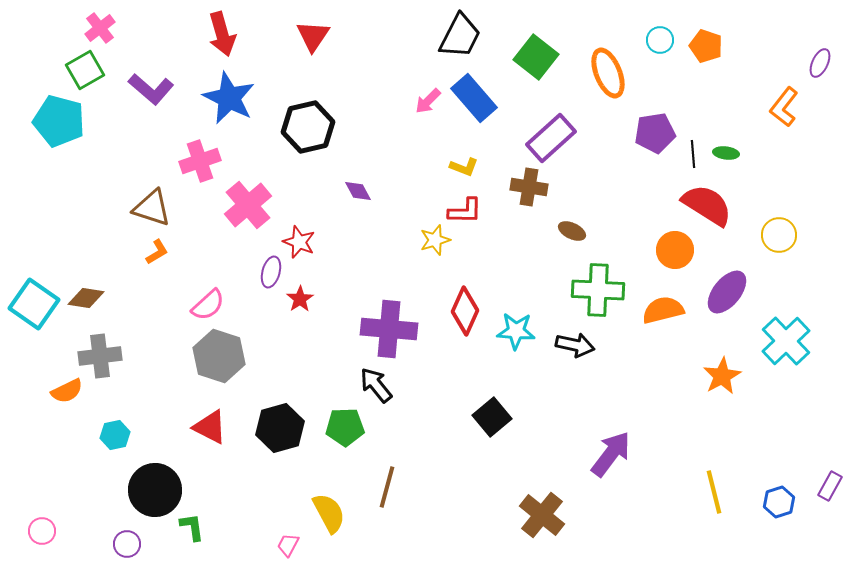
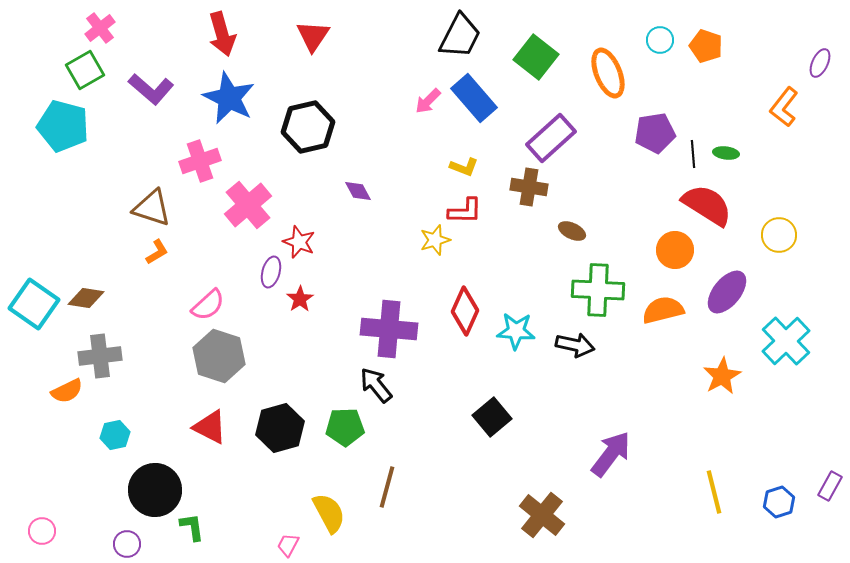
cyan pentagon at (59, 121): moved 4 px right, 5 px down
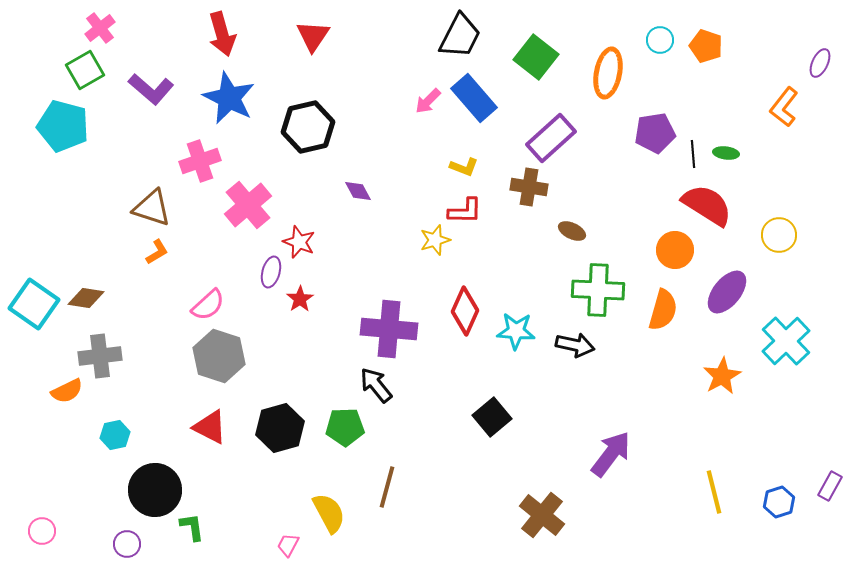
orange ellipse at (608, 73): rotated 33 degrees clockwise
orange semicircle at (663, 310): rotated 120 degrees clockwise
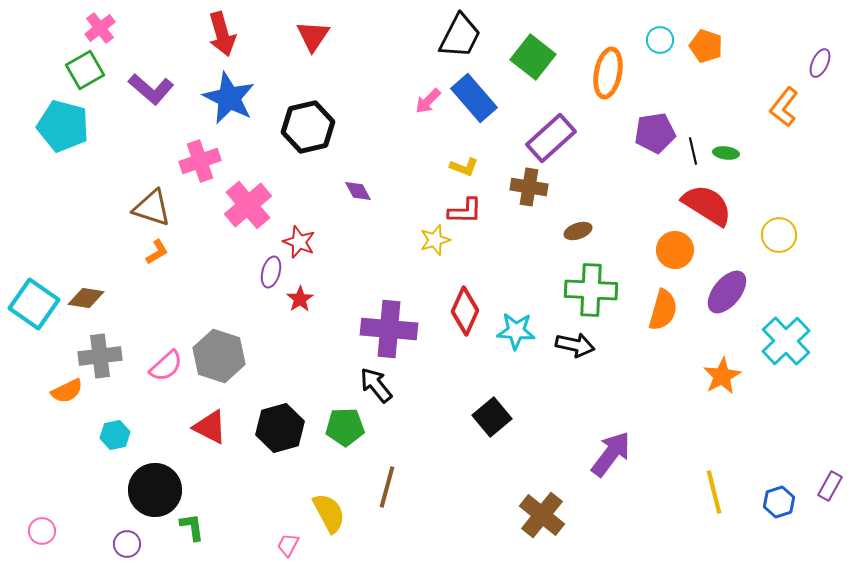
green square at (536, 57): moved 3 px left
black line at (693, 154): moved 3 px up; rotated 8 degrees counterclockwise
brown ellipse at (572, 231): moved 6 px right; rotated 44 degrees counterclockwise
green cross at (598, 290): moved 7 px left
pink semicircle at (208, 305): moved 42 px left, 61 px down
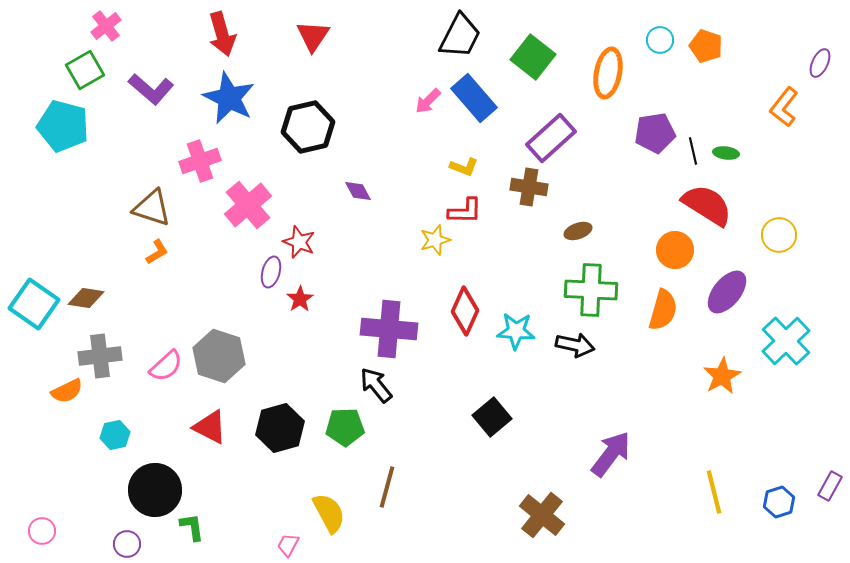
pink cross at (100, 28): moved 6 px right, 2 px up
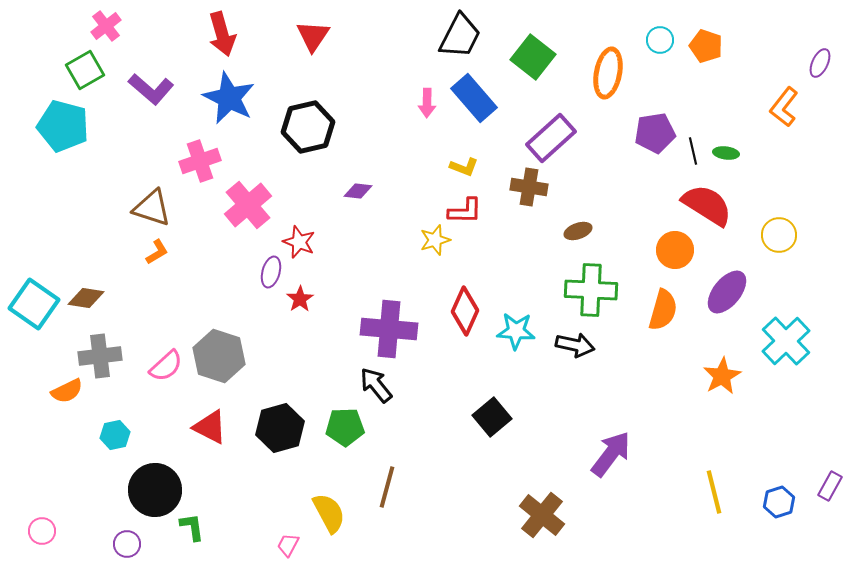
pink arrow at (428, 101): moved 1 px left, 2 px down; rotated 44 degrees counterclockwise
purple diamond at (358, 191): rotated 56 degrees counterclockwise
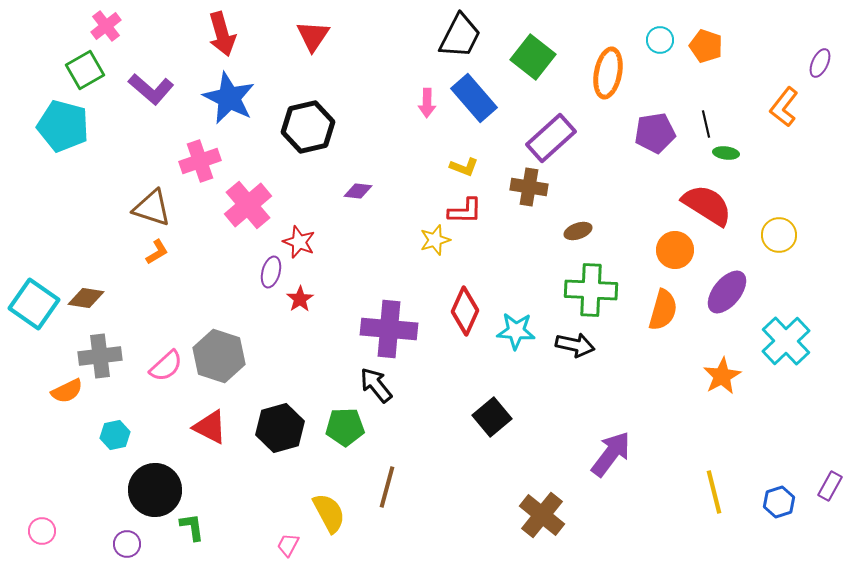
black line at (693, 151): moved 13 px right, 27 px up
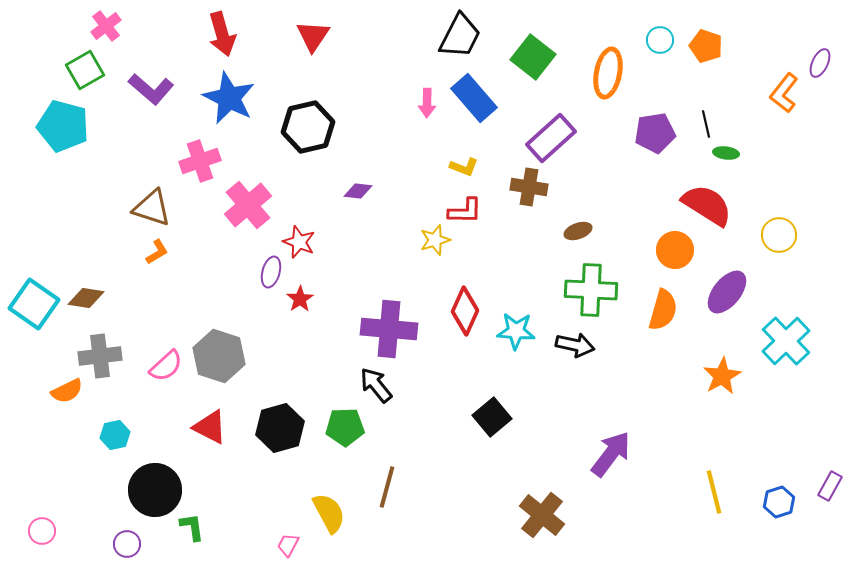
orange L-shape at (784, 107): moved 14 px up
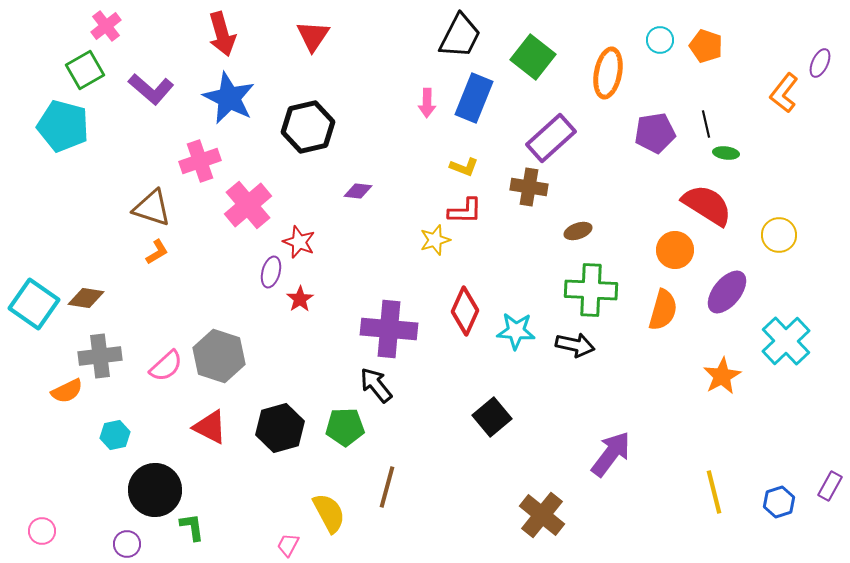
blue rectangle at (474, 98): rotated 63 degrees clockwise
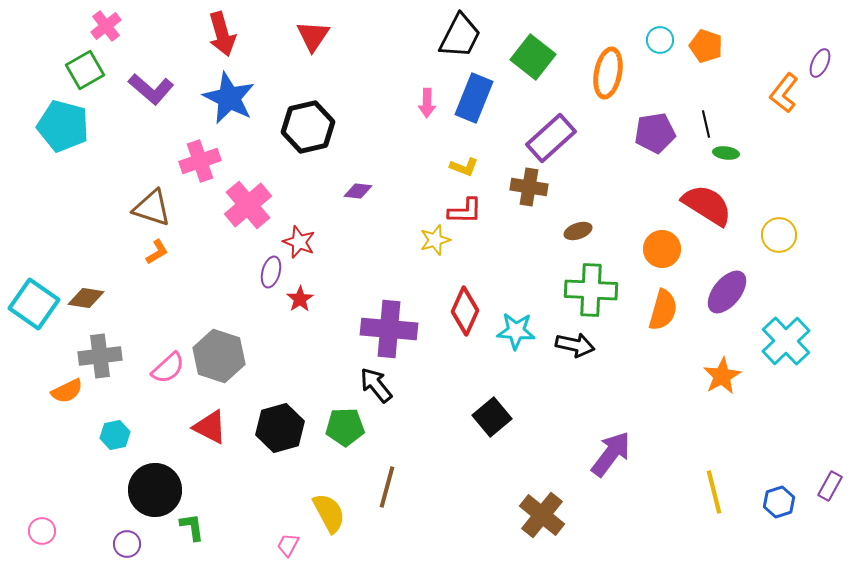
orange circle at (675, 250): moved 13 px left, 1 px up
pink semicircle at (166, 366): moved 2 px right, 2 px down
